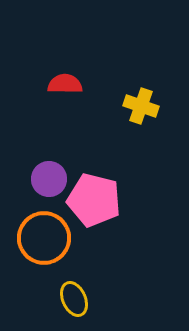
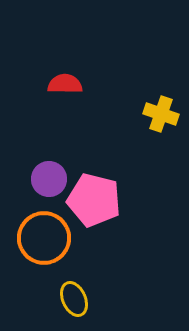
yellow cross: moved 20 px right, 8 px down
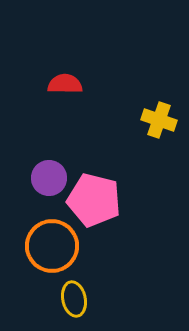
yellow cross: moved 2 px left, 6 px down
purple circle: moved 1 px up
orange circle: moved 8 px right, 8 px down
yellow ellipse: rotated 12 degrees clockwise
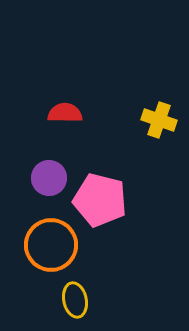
red semicircle: moved 29 px down
pink pentagon: moved 6 px right
orange circle: moved 1 px left, 1 px up
yellow ellipse: moved 1 px right, 1 px down
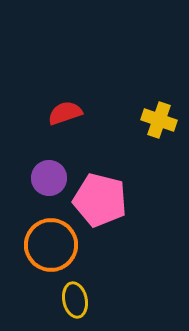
red semicircle: rotated 20 degrees counterclockwise
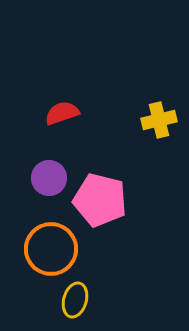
red semicircle: moved 3 px left
yellow cross: rotated 32 degrees counterclockwise
orange circle: moved 4 px down
yellow ellipse: rotated 28 degrees clockwise
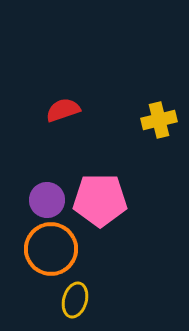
red semicircle: moved 1 px right, 3 px up
purple circle: moved 2 px left, 22 px down
pink pentagon: rotated 14 degrees counterclockwise
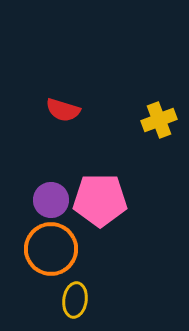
red semicircle: rotated 144 degrees counterclockwise
yellow cross: rotated 8 degrees counterclockwise
purple circle: moved 4 px right
yellow ellipse: rotated 8 degrees counterclockwise
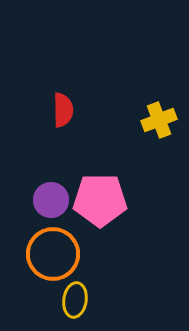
red semicircle: rotated 108 degrees counterclockwise
orange circle: moved 2 px right, 5 px down
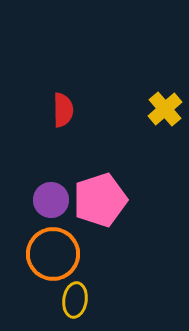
yellow cross: moved 6 px right, 11 px up; rotated 20 degrees counterclockwise
pink pentagon: rotated 18 degrees counterclockwise
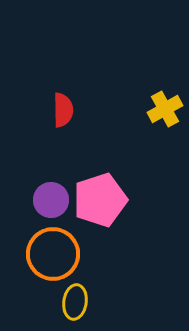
yellow cross: rotated 12 degrees clockwise
yellow ellipse: moved 2 px down
